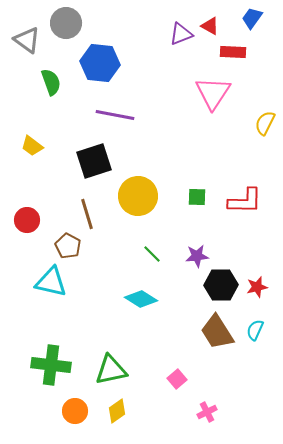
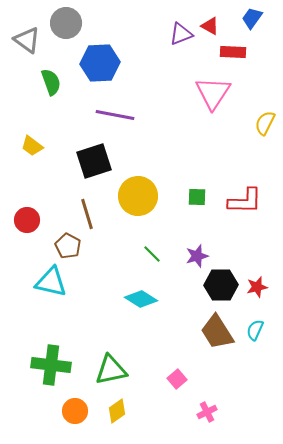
blue hexagon: rotated 9 degrees counterclockwise
purple star: rotated 10 degrees counterclockwise
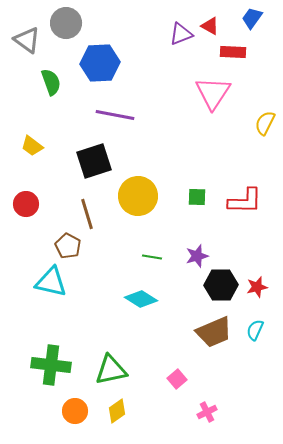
red circle: moved 1 px left, 16 px up
green line: moved 3 px down; rotated 36 degrees counterclockwise
brown trapezoid: moved 3 px left; rotated 81 degrees counterclockwise
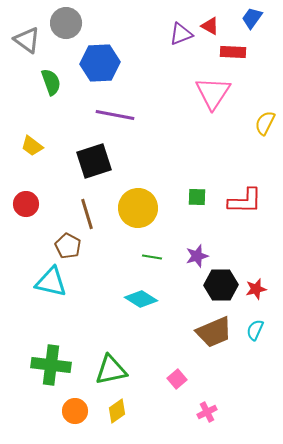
yellow circle: moved 12 px down
red star: moved 1 px left, 2 px down
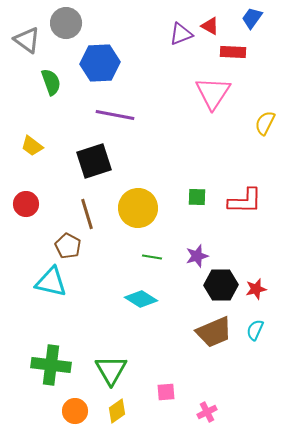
green triangle: rotated 48 degrees counterclockwise
pink square: moved 11 px left, 13 px down; rotated 36 degrees clockwise
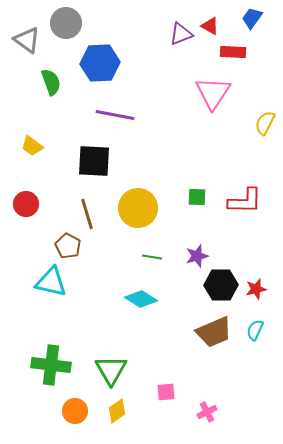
black square: rotated 21 degrees clockwise
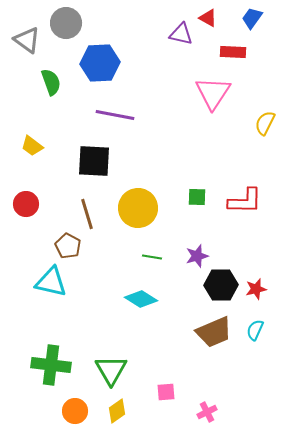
red triangle: moved 2 px left, 8 px up
purple triangle: rotated 35 degrees clockwise
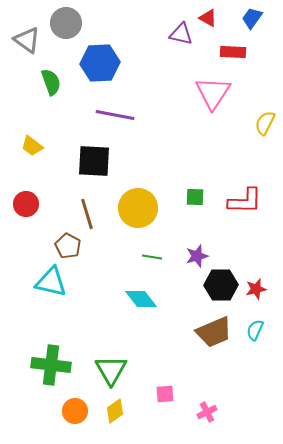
green square: moved 2 px left
cyan diamond: rotated 20 degrees clockwise
pink square: moved 1 px left, 2 px down
yellow diamond: moved 2 px left
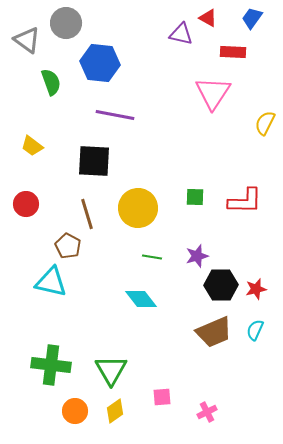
blue hexagon: rotated 9 degrees clockwise
pink square: moved 3 px left, 3 px down
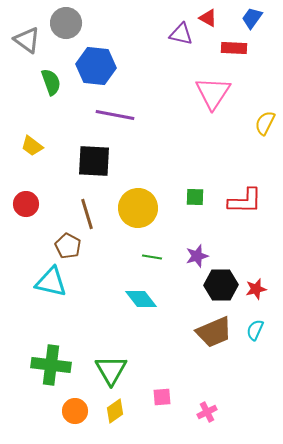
red rectangle: moved 1 px right, 4 px up
blue hexagon: moved 4 px left, 3 px down
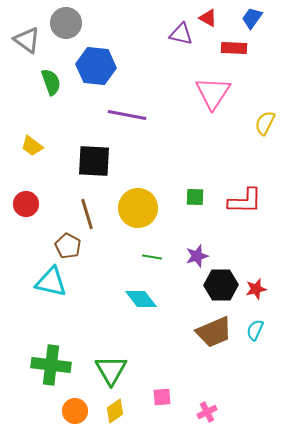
purple line: moved 12 px right
